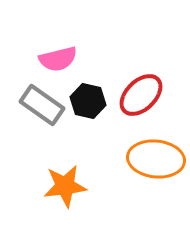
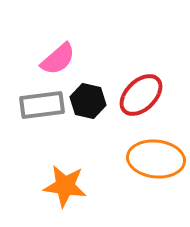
pink semicircle: rotated 27 degrees counterclockwise
gray rectangle: rotated 42 degrees counterclockwise
orange star: rotated 15 degrees clockwise
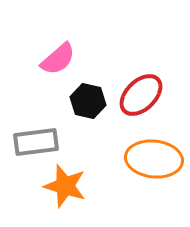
gray rectangle: moved 6 px left, 37 px down
orange ellipse: moved 2 px left
orange star: rotated 9 degrees clockwise
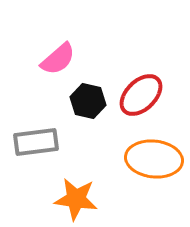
orange star: moved 11 px right, 13 px down; rotated 9 degrees counterclockwise
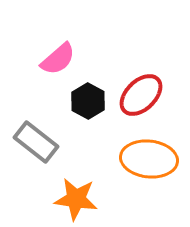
black hexagon: rotated 16 degrees clockwise
gray rectangle: rotated 45 degrees clockwise
orange ellipse: moved 5 px left
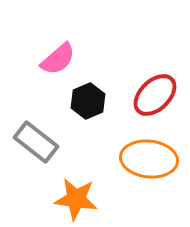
red ellipse: moved 14 px right
black hexagon: rotated 8 degrees clockwise
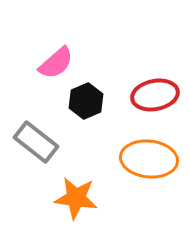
pink semicircle: moved 2 px left, 4 px down
red ellipse: rotated 33 degrees clockwise
black hexagon: moved 2 px left
orange star: moved 1 px up
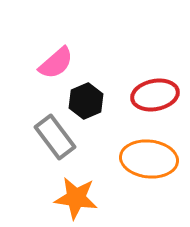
gray rectangle: moved 19 px right, 5 px up; rotated 15 degrees clockwise
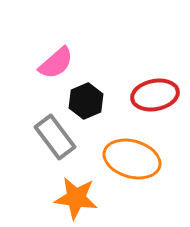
orange ellipse: moved 17 px left; rotated 10 degrees clockwise
